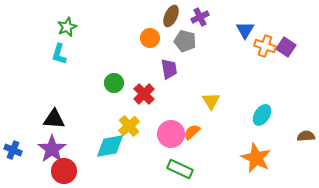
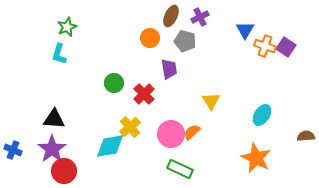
yellow cross: moved 1 px right, 1 px down
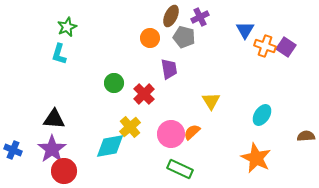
gray pentagon: moved 1 px left, 4 px up
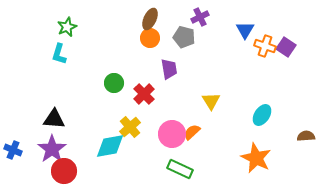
brown ellipse: moved 21 px left, 3 px down
pink circle: moved 1 px right
